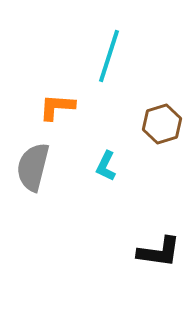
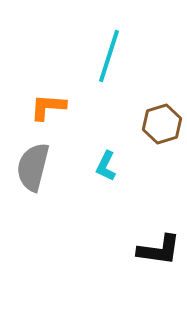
orange L-shape: moved 9 px left
black L-shape: moved 2 px up
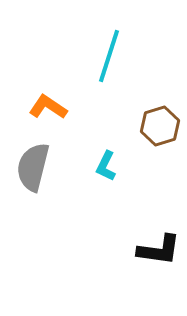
orange L-shape: rotated 30 degrees clockwise
brown hexagon: moved 2 px left, 2 px down
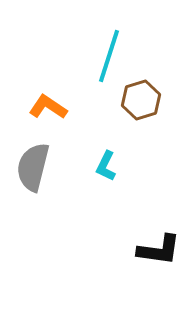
brown hexagon: moved 19 px left, 26 px up
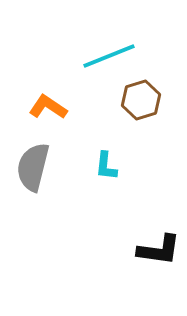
cyan line: rotated 50 degrees clockwise
cyan L-shape: rotated 20 degrees counterclockwise
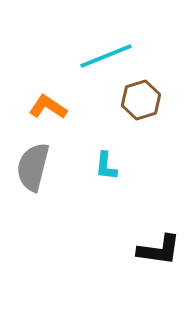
cyan line: moved 3 px left
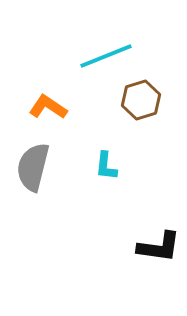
black L-shape: moved 3 px up
